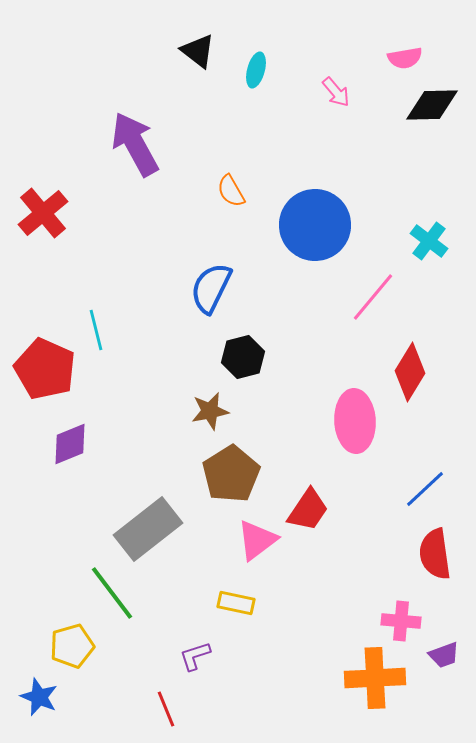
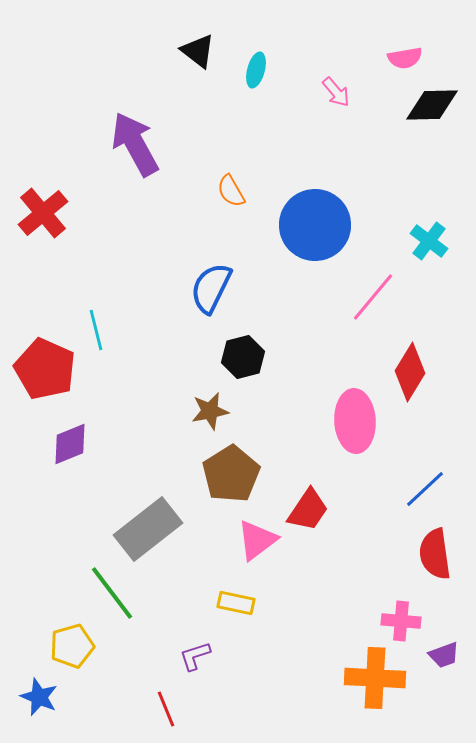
orange cross: rotated 6 degrees clockwise
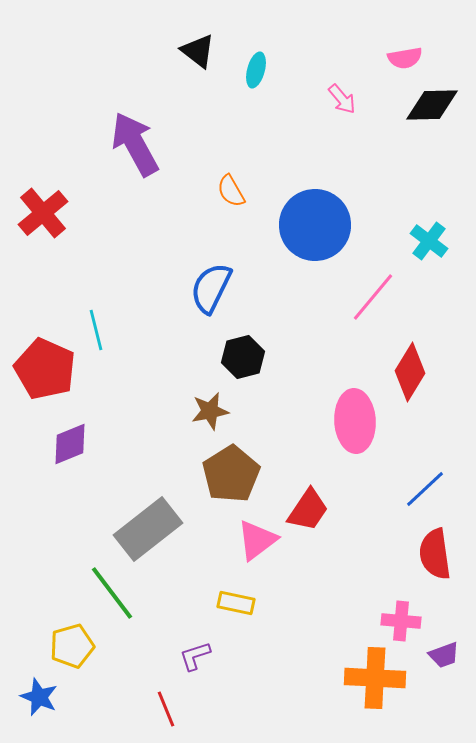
pink arrow: moved 6 px right, 7 px down
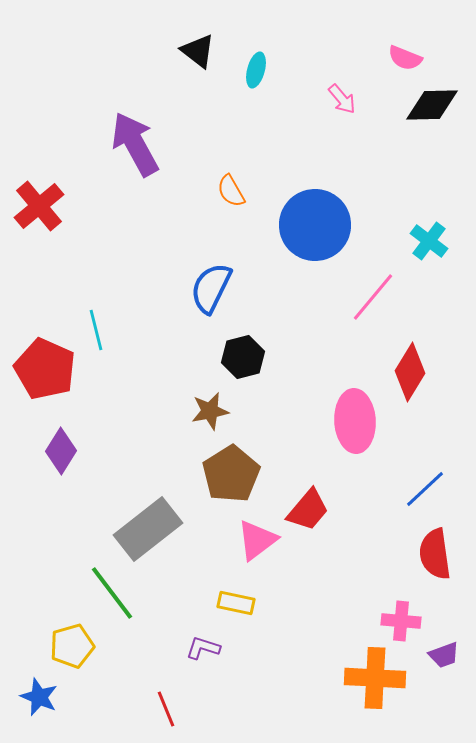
pink semicircle: rotated 32 degrees clockwise
red cross: moved 4 px left, 7 px up
purple diamond: moved 9 px left, 7 px down; rotated 36 degrees counterclockwise
red trapezoid: rotated 6 degrees clockwise
purple L-shape: moved 8 px right, 8 px up; rotated 36 degrees clockwise
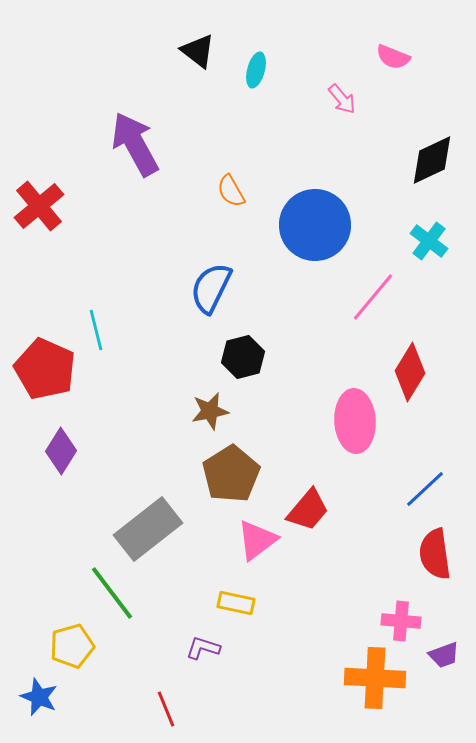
pink semicircle: moved 12 px left, 1 px up
black diamond: moved 55 px down; rotated 24 degrees counterclockwise
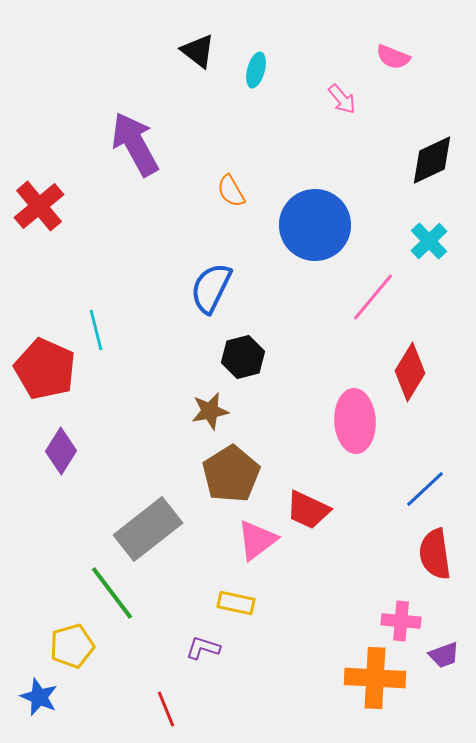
cyan cross: rotated 9 degrees clockwise
red trapezoid: rotated 75 degrees clockwise
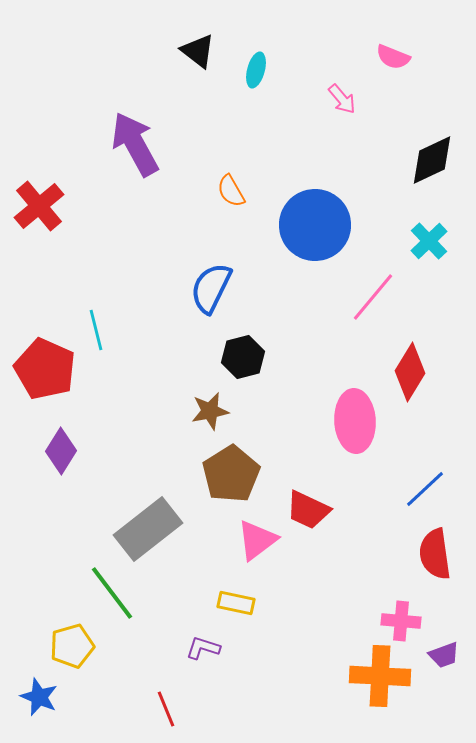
orange cross: moved 5 px right, 2 px up
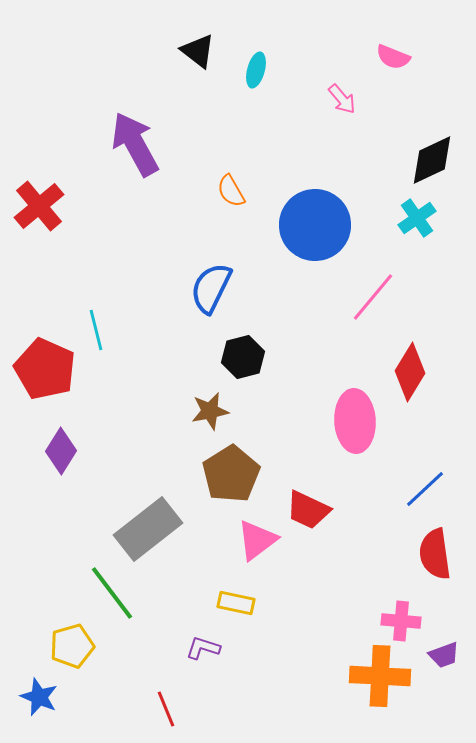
cyan cross: moved 12 px left, 23 px up; rotated 9 degrees clockwise
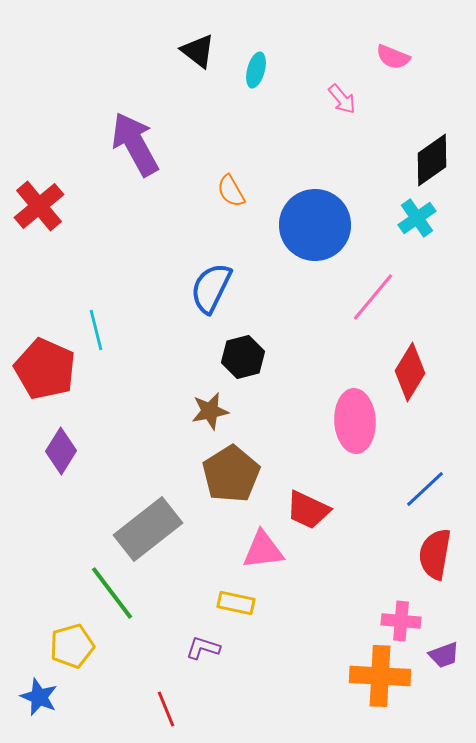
black diamond: rotated 10 degrees counterclockwise
pink triangle: moved 6 px right, 10 px down; rotated 30 degrees clockwise
red semicircle: rotated 18 degrees clockwise
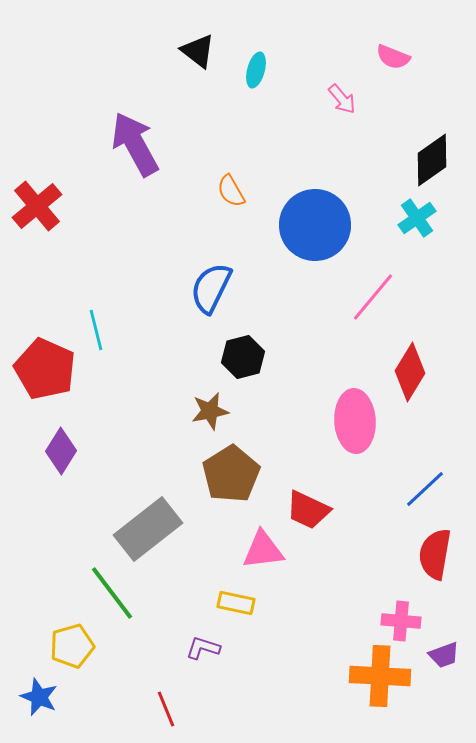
red cross: moved 2 px left
